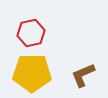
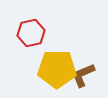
yellow pentagon: moved 25 px right, 4 px up
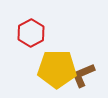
red hexagon: rotated 16 degrees counterclockwise
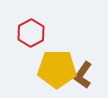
brown L-shape: rotated 32 degrees counterclockwise
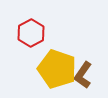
yellow pentagon: rotated 18 degrees clockwise
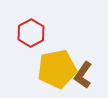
yellow pentagon: rotated 30 degrees counterclockwise
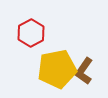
brown L-shape: moved 1 px right, 4 px up
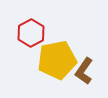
yellow pentagon: moved 9 px up
